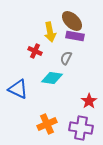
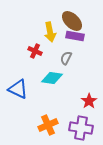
orange cross: moved 1 px right, 1 px down
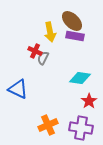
gray semicircle: moved 23 px left
cyan diamond: moved 28 px right
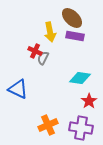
brown ellipse: moved 3 px up
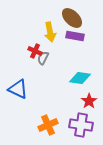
purple cross: moved 3 px up
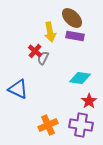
red cross: rotated 16 degrees clockwise
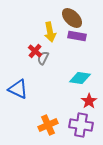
purple rectangle: moved 2 px right
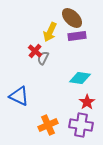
yellow arrow: rotated 36 degrees clockwise
purple rectangle: rotated 18 degrees counterclockwise
blue triangle: moved 1 px right, 7 px down
red star: moved 2 px left, 1 px down
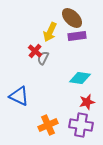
red star: rotated 21 degrees clockwise
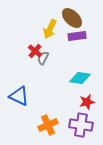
yellow arrow: moved 3 px up
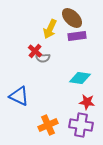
gray semicircle: rotated 120 degrees counterclockwise
red star: rotated 21 degrees clockwise
